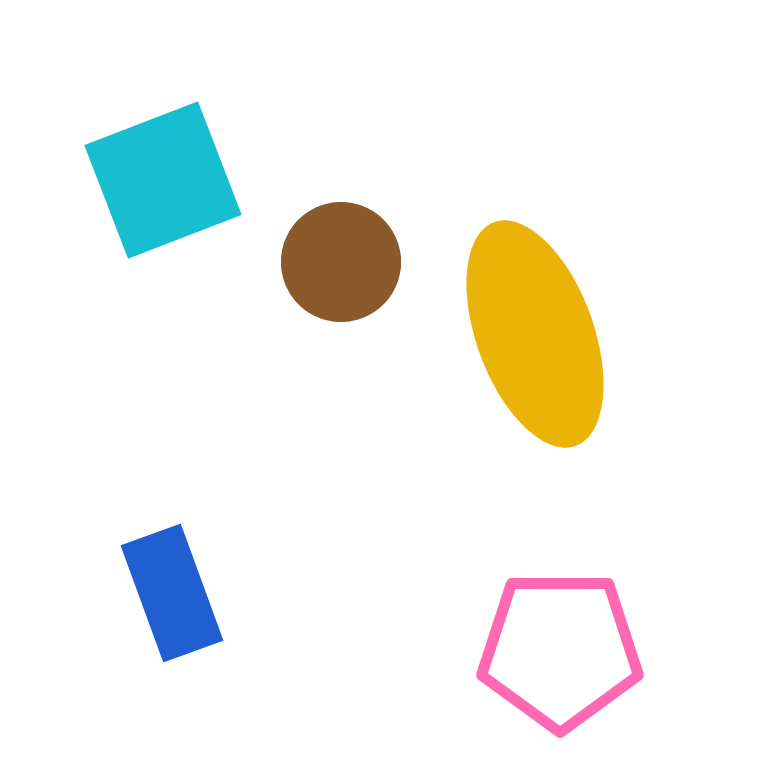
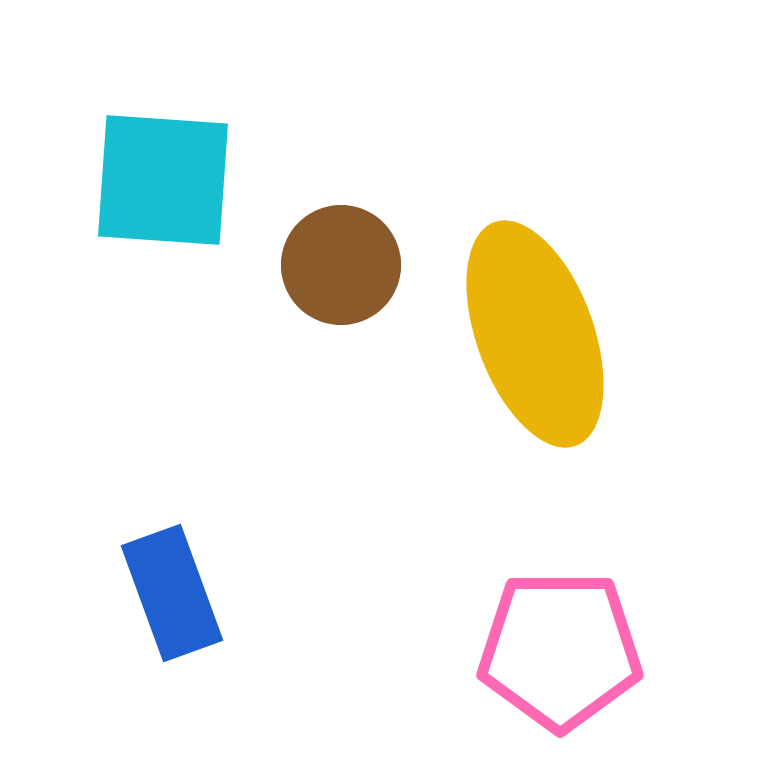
cyan square: rotated 25 degrees clockwise
brown circle: moved 3 px down
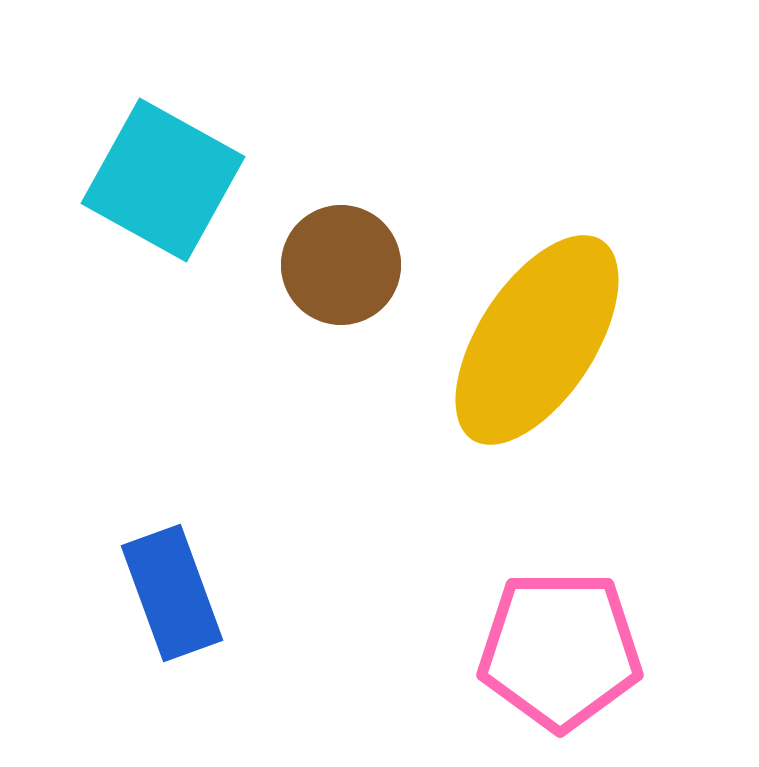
cyan square: rotated 25 degrees clockwise
yellow ellipse: moved 2 px right, 6 px down; rotated 53 degrees clockwise
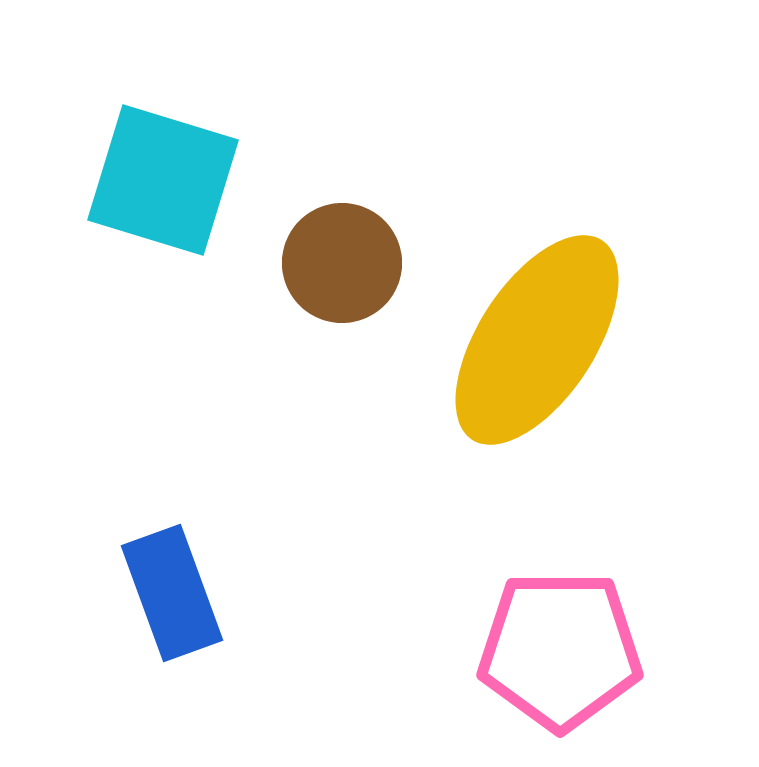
cyan square: rotated 12 degrees counterclockwise
brown circle: moved 1 px right, 2 px up
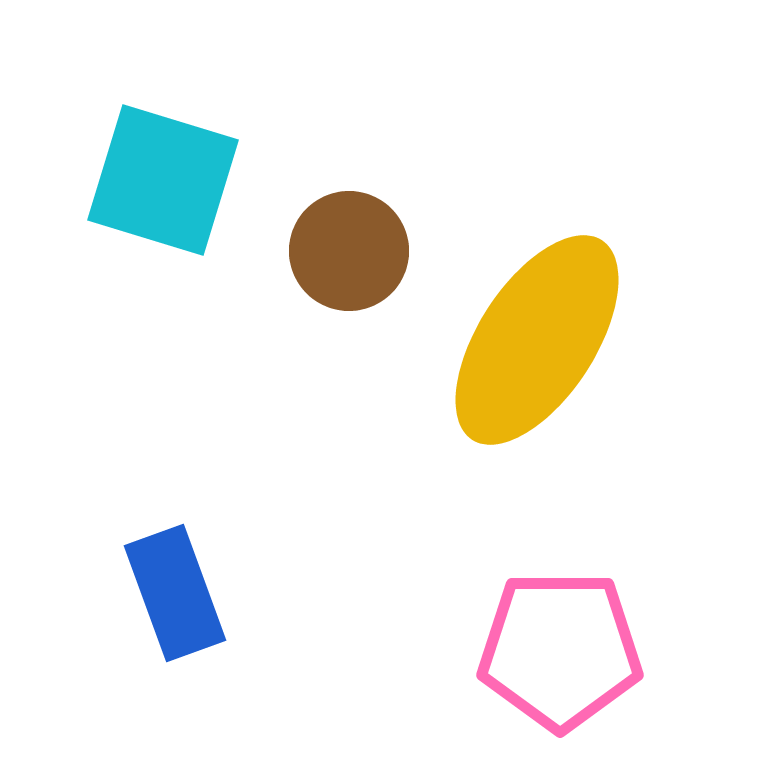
brown circle: moved 7 px right, 12 px up
blue rectangle: moved 3 px right
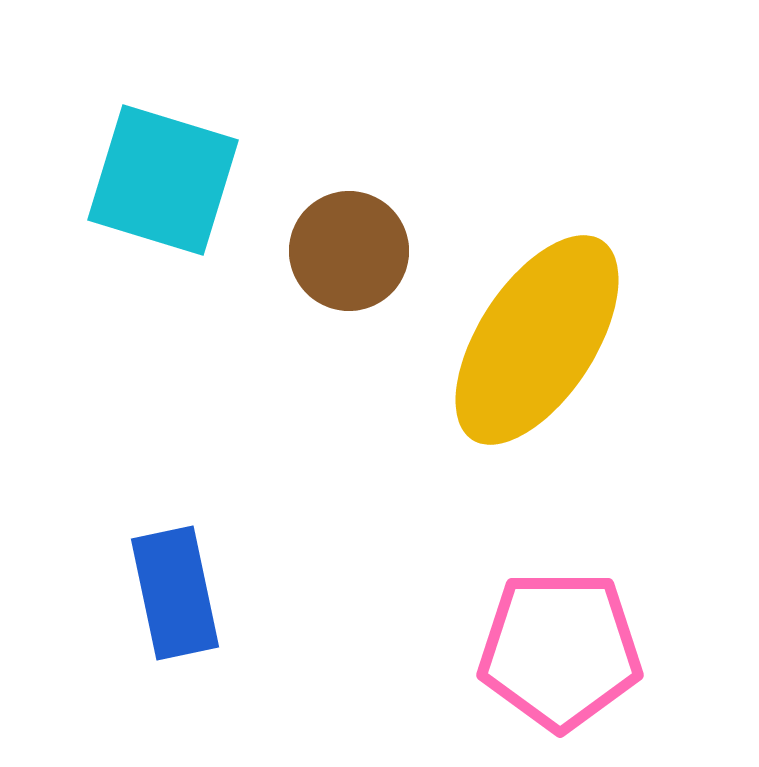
blue rectangle: rotated 8 degrees clockwise
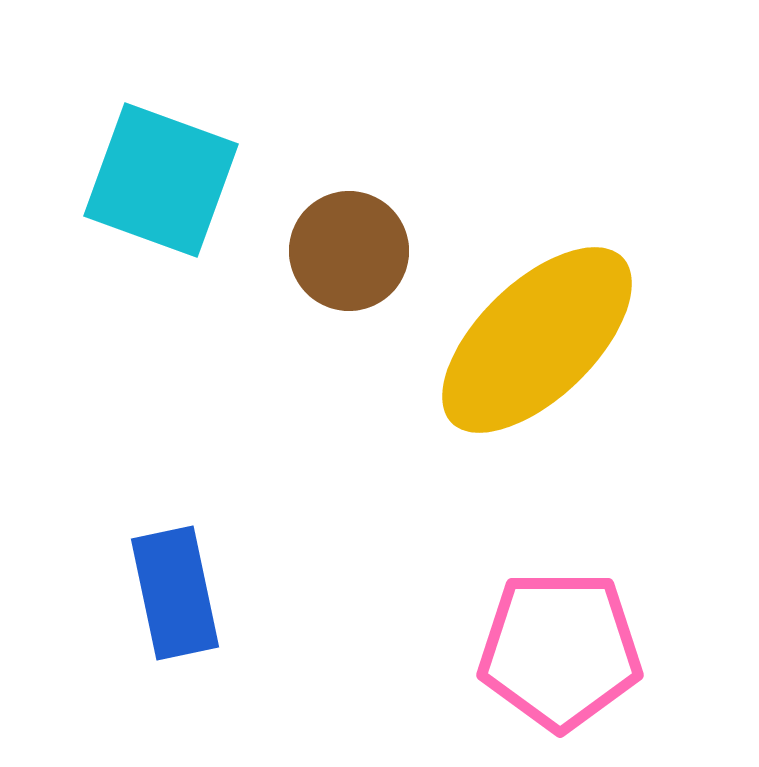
cyan square: moved 2 px left; rotated 3 degrees clockwise
yellow ellipse: rotated 13 degrees clockwise
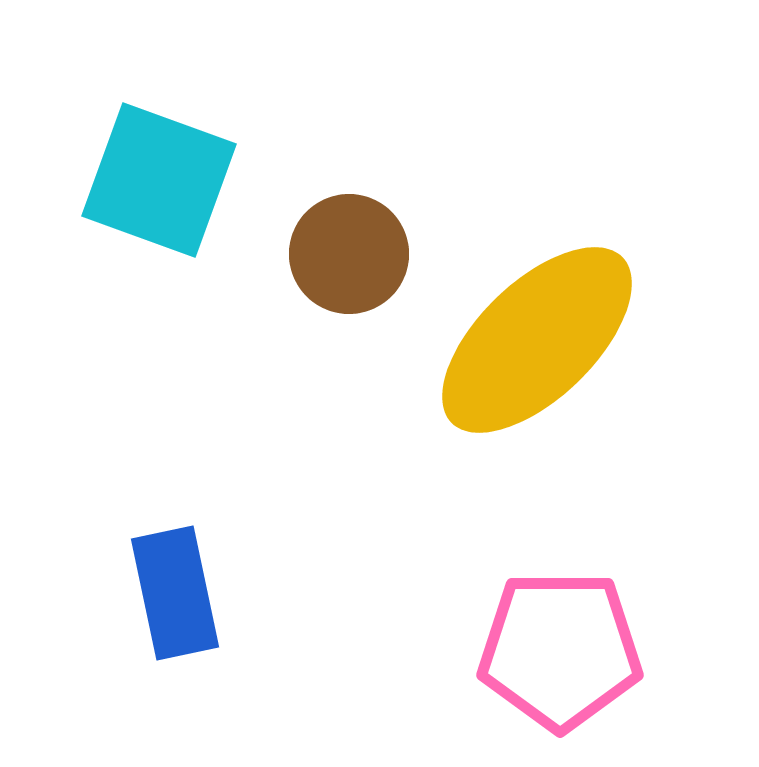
cyan square: moved 2 px left
brown circle: moved 3 px down
